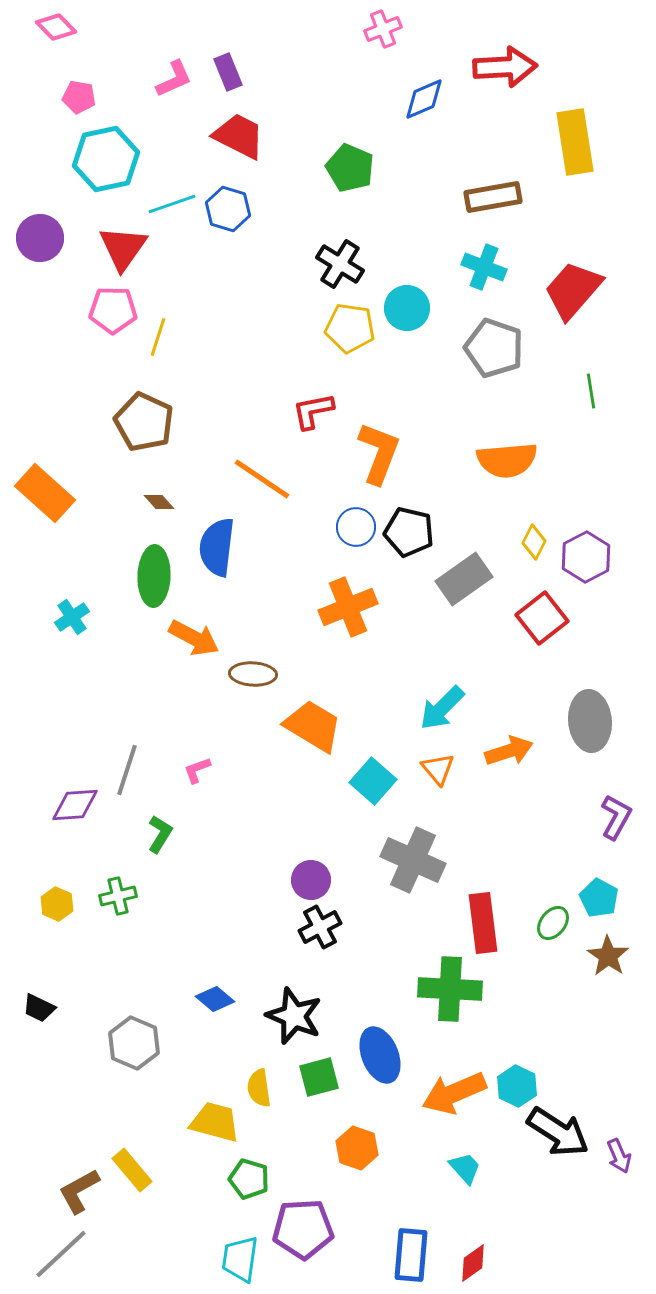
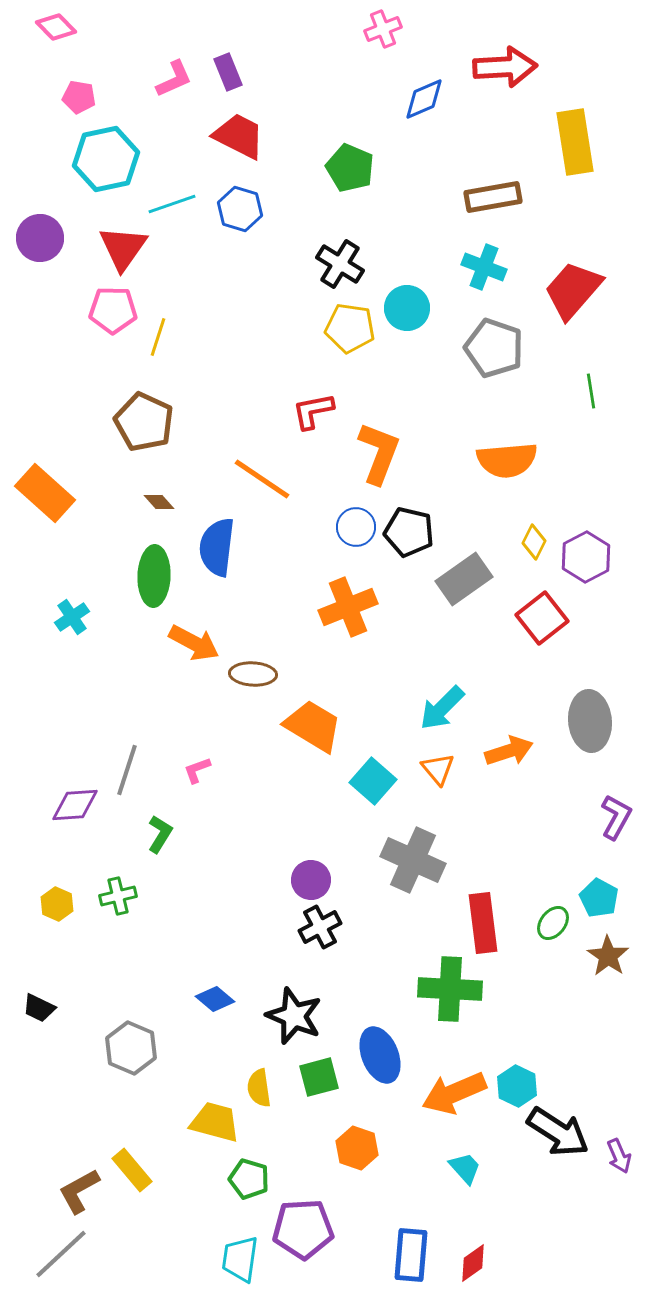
blue hexagon at (228, 209): moved 12 px right
orange arrow at (194, 638): moved 5 px down
gray hexagon at (134, 1043): moved 3 px left, 5 px down
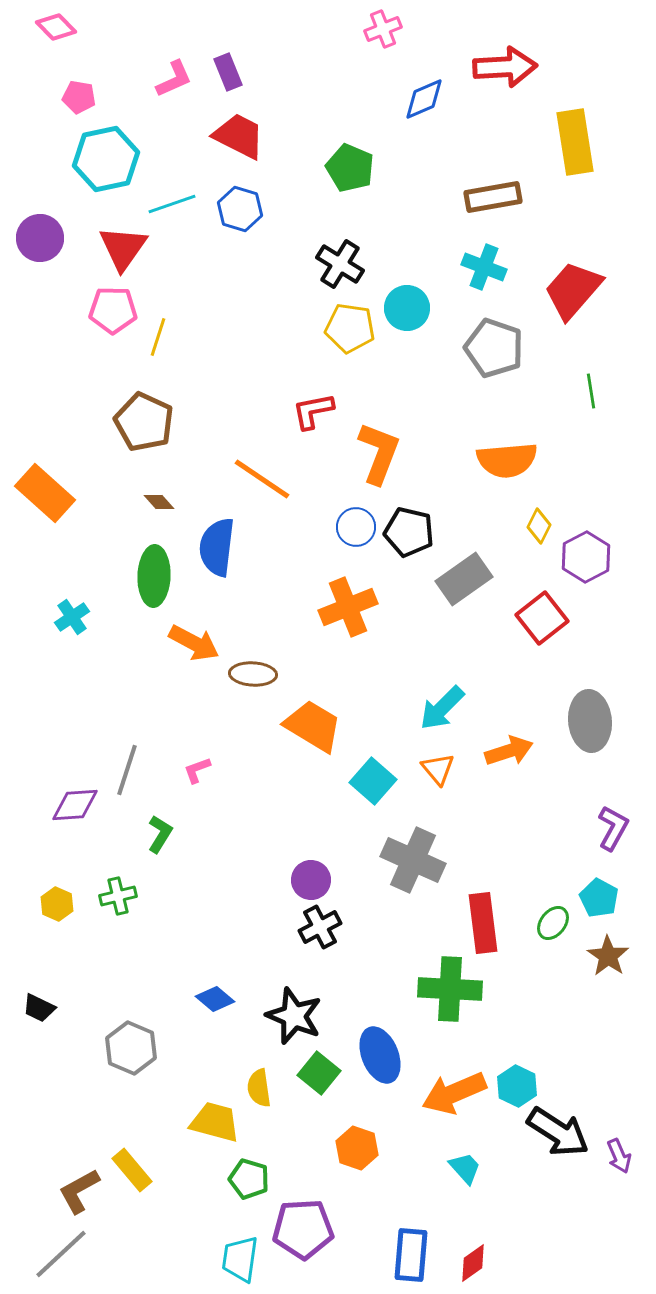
yellow diamond at (534, 542): moved 5 px right, 16 px up
purple L-shape at (616, 817): moved 3 px left, 11 px down
green square at (319, 1077): moved 4 px up; rotated 36 degrees counterclockwise
